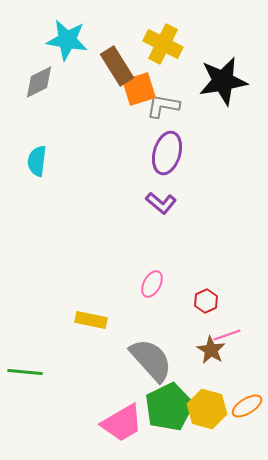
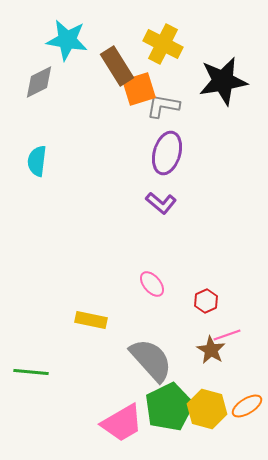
pink ellipse: rotated 68 degrees counterclockwise
green line: moved 6 px right
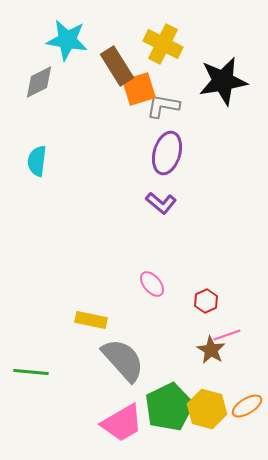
gray semicircle: moved 28 px left
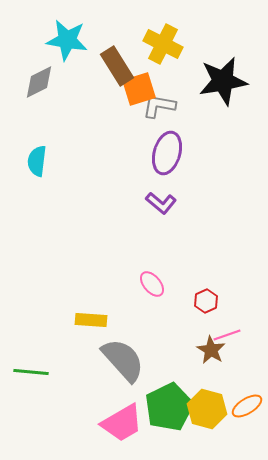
gray L-shape: moved 4 px left
yellow rectangle: rotated 8 degrees counterclockwise
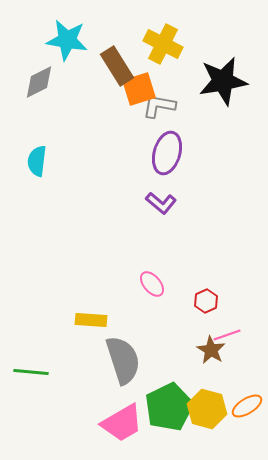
gray semicircle: rotated 24 degrees clockwise
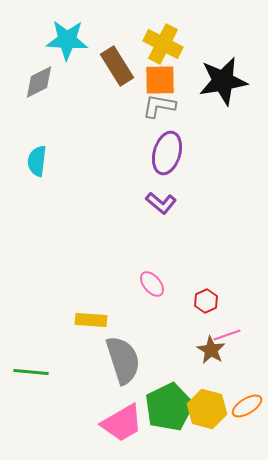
cyan star: rotated 6 degrees counterclockwise
orange square: moved 21 px right, 9 px up; rotated 16 degrees clockwise
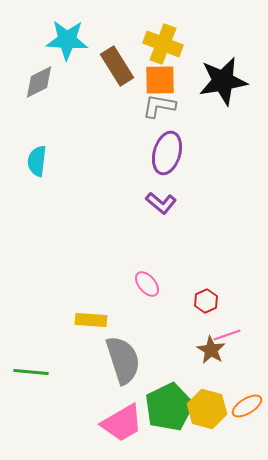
yellow cross: rotated 6 degrees counterclockwise
pink ellipse: moved 5 px left
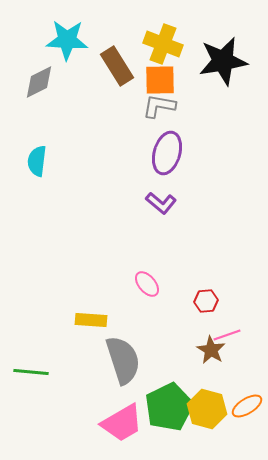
black star: moved 20 px up
red hexagon: rotated 20 degrees clockwise
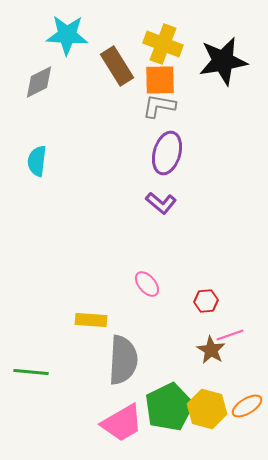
cyan star: moved 5 px up
pink line: moved 3 px right
gray semicircle: rotated 21 degrees clockwise
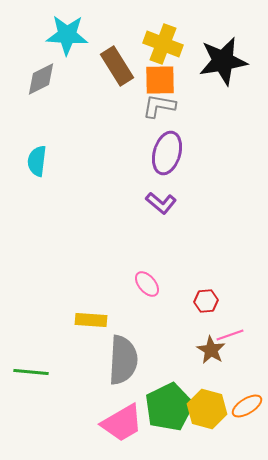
gray diamond: moved 2 px right, 3 px up
